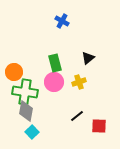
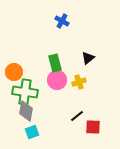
pink circle: moved 3 px right, 2 px up
red square: moved 6 px left, 1 px down
cyan square: rotated 24 degrees clockwise
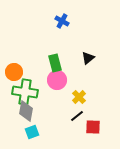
yellow cross: moved 15 px down; rotated 24 degrees counterclockwise
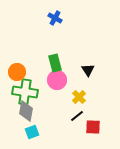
blue cross: moved 7 px left, 3 px up
black triangle: moved 12 px down; rotated 24 degrees counterclockwise
orange circle: moved 3 px right
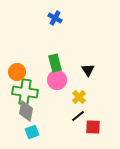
black line: moved 1 px right
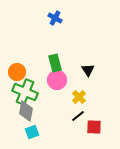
green cross: rotated 15 degrees clockwise
red square: moved 1 px right
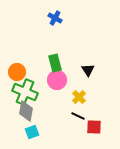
black line: rotated 64 degrees clockwise
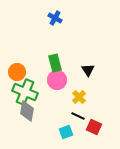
gray diamond: moved 1 px right
red square: rotated 21 degrees clockwise
cyan square: moved 34 px right
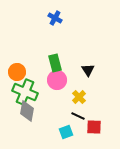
red square: rotated 21 degrees counterclockwise
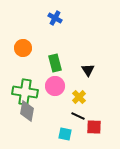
orange circle: moved 6 px right, 24 px up
pink circle: moved 2 px left, 6 px down
green cross: rotated 15 degrees counterclockwise
cyan square: moved 1 px left, 2 px down; rotated 32 degrees clockwise
